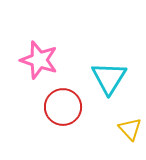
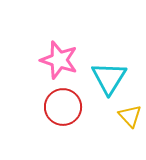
pink star: moved 20 px right
yellow triangle: moved 13 px up
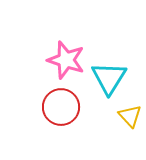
pink star: moved 7 px right
red circle: moved 2 px left
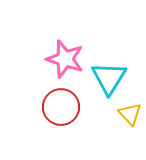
pink star: moved 1 px left, 1 px up
yellow triangle: moved 2 px up
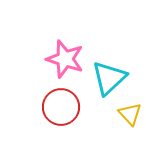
cyan triangle: rotated 15 degrees clockwise
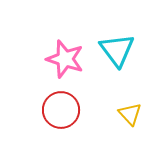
cyan triangle: moved 8 px right, 28 px up; rotated 24 degrees counterclockwise
red circle: moved 3 px down
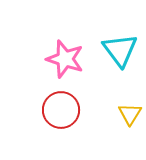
cyan triangle: moved 3 px right
yellow triangle: rotated 15 degrees clockwise
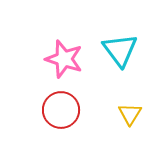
pink star: moved 1 px left
